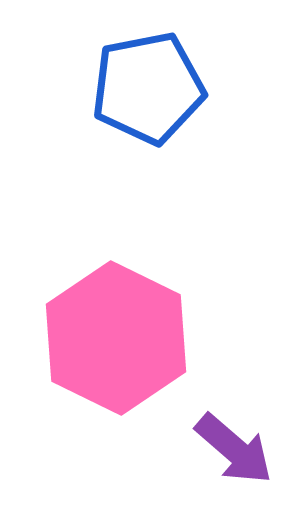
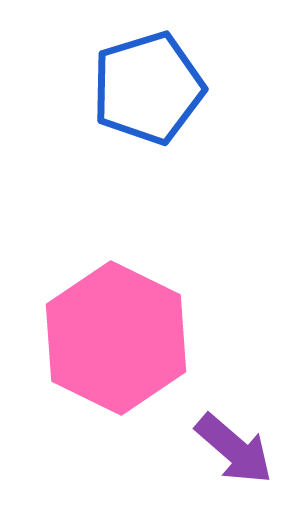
blue pentagon: rotated 6 degrees counterclockwise
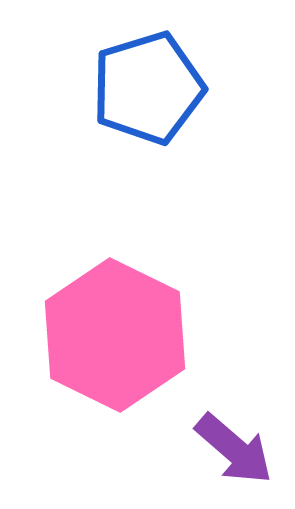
pink hexagon: moved 1 px left, 3 px up
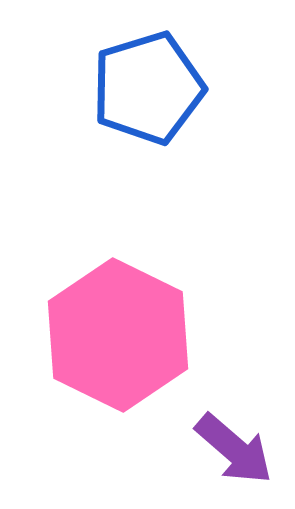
pink hexagon: moved 3 px right
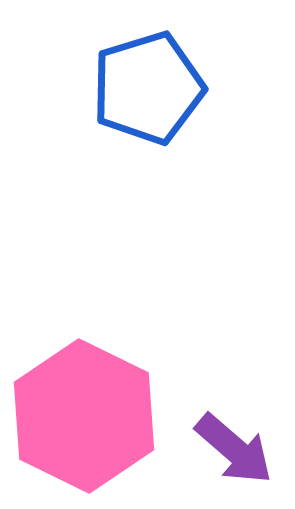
pink hexagon: moved 34 px left, 81 px down
